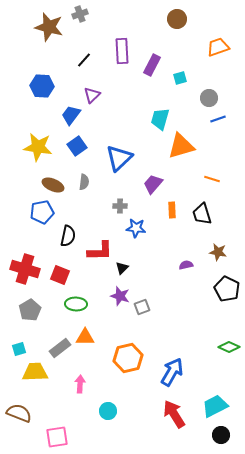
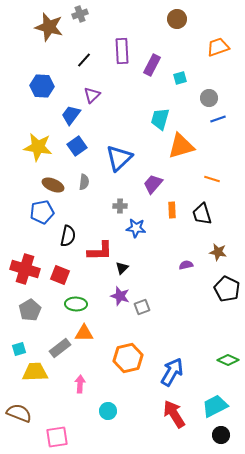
orange triangle at (85, 337): moved 1 px left, 4 px up
green diamond at (229, 347): moved 1 px left, 13 px down
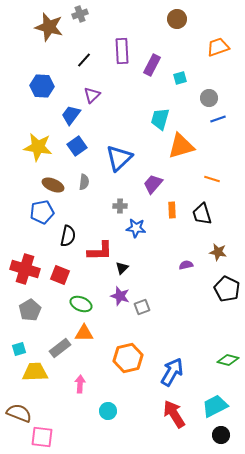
green ellipse at (76, 304): moved 5 px right; rotated 20 degrees clockwise
green diamond at (228, 360): rotated 10 degrees counterclockwise
pink square at (57, 437): moved 15 px left; rotated 15 degrees clockwise
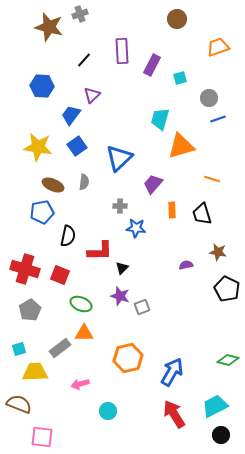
pink arrow at (80, 384): rotated 108 degrees counterclockwise
brown semicircle at (19, 413): moved 9 px up
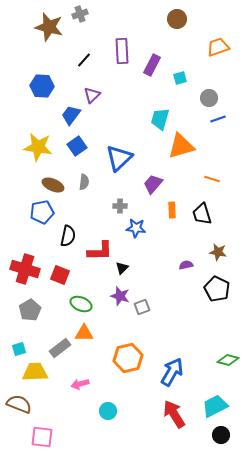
black pentagon at (227, 289): moved 10 px left
